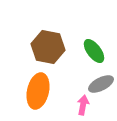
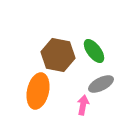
brown hexagon: moved 10 px right, 8 px down
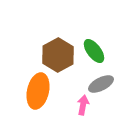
brown hexagon: rotated 20 degrees clockwise
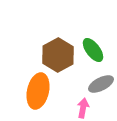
green ellipse: moved 1 px left, 1 px up
pink arrow: moved 3 px down
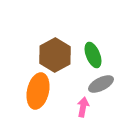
green ellipse: moved 5 px down; rotated 15 degrees clockwise
brown hexagon: moved 3 px left
pink arrow: moved 1 px up
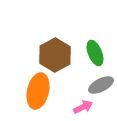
green ellipse: moved 2 px right, 2 px up
gray ellipse: moved 1 px down
pink arrow: rotated 54 degrees clockwise
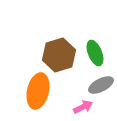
brown hexagon: moved 4 px right; rotated 12 degrees clockwise
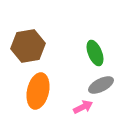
brown hexagon: moved 31 px left, 9 px up; rotated 8 degrees clockwise
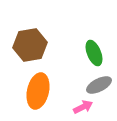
brown hexagon: moved 2 px right, 1 px up
green ellipse: moved 1 px left
gray ellipse: moved 2 px left
